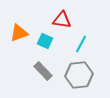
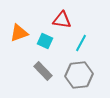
cyan line: moved 1 px up
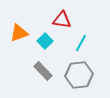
cyan square: rotated 21 degrees clockwise
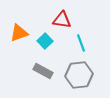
cyan line: rotated 48 degrees counterclockwise
gray rectangle: rotated 18 degrees counterclockwise
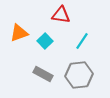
red triangle: moved 1 px left, 5 px up
cyan line: moved 1 px right, 2 px up; rotated 54 degrees clockwise
gray rectangle: moved 3 px down
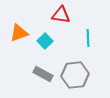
cyan line: moved 6 px right, 3 px up; rotated 36 degrees counterclockwise
gray hexagon: moved 4 px left
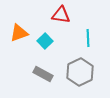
gray hexagon: moved 5 px right, 3 px up; rotated 20 degrees counterclockwise
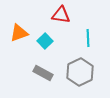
gray rectangle: moved 1 px up
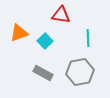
gray hexagon: rotated 16 degrees clockwise
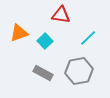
cyan line: rotated 48 degrees clockwise
gray hexagon: moved 1 px left, 1 px up
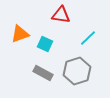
orange triangle: moved 1 px right, 1 px down
cyan square: moved 3 px down; rotated 21 degrees counterclockwise
gray hexagon: moved 2 px left; rotated 8 degrees counterclockwise
